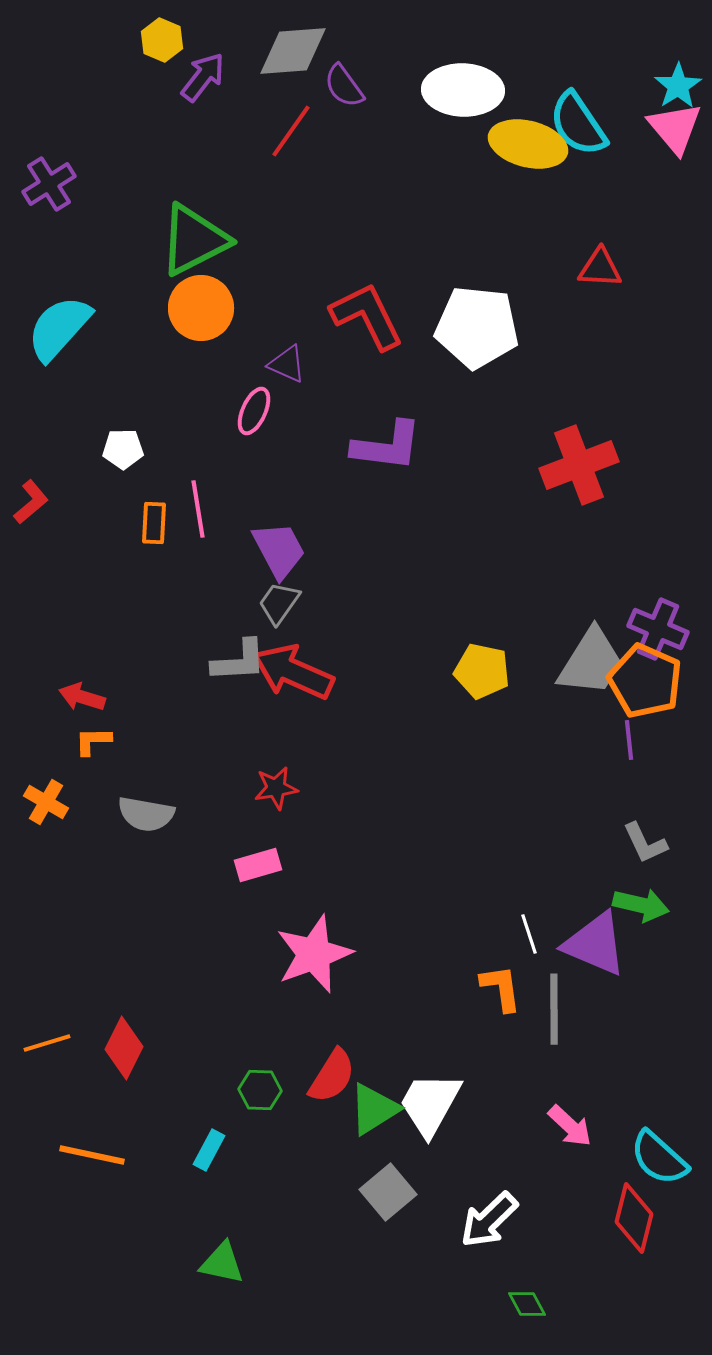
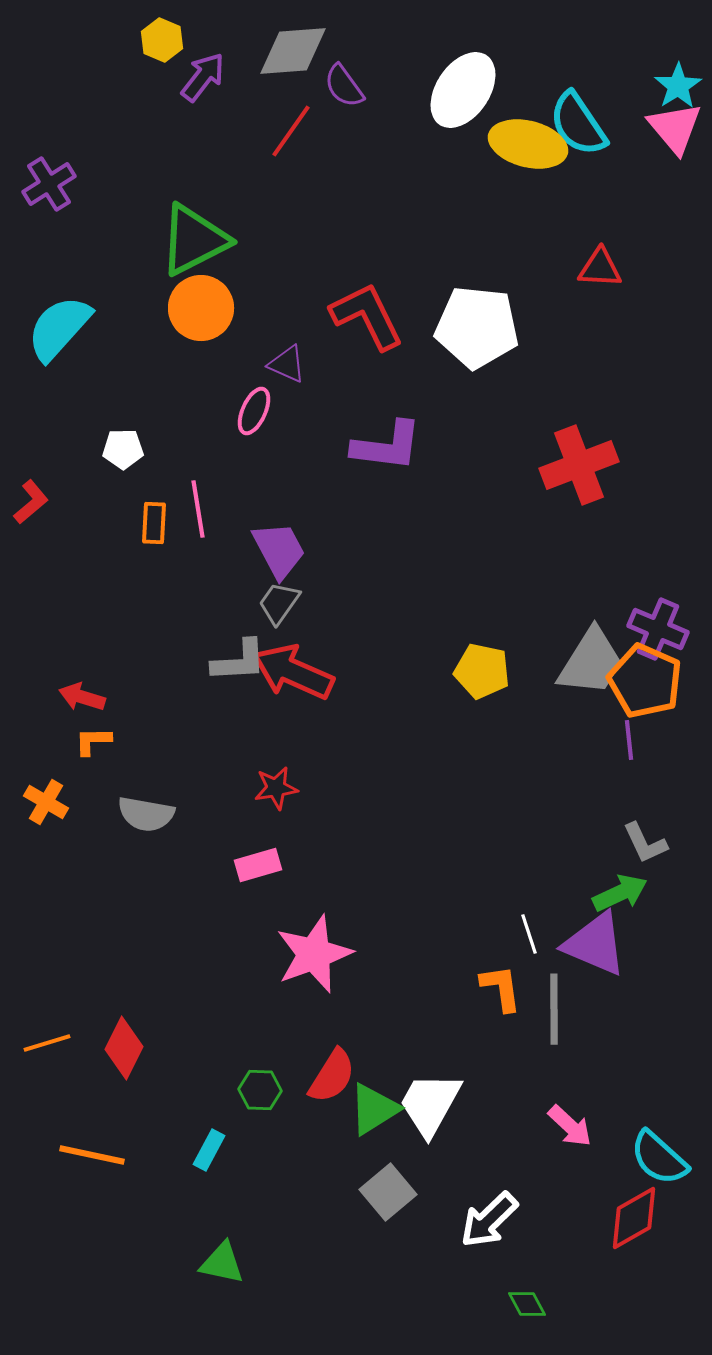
white ellipse at (463, 90): rotated 58 degrees counterclockwise
green arrow at (641, 905): moved 21 px left, 12 px up; rotated 38 degrees counterclockwise
red diamond at (634, 1218): rotated 46 degrees clockwise
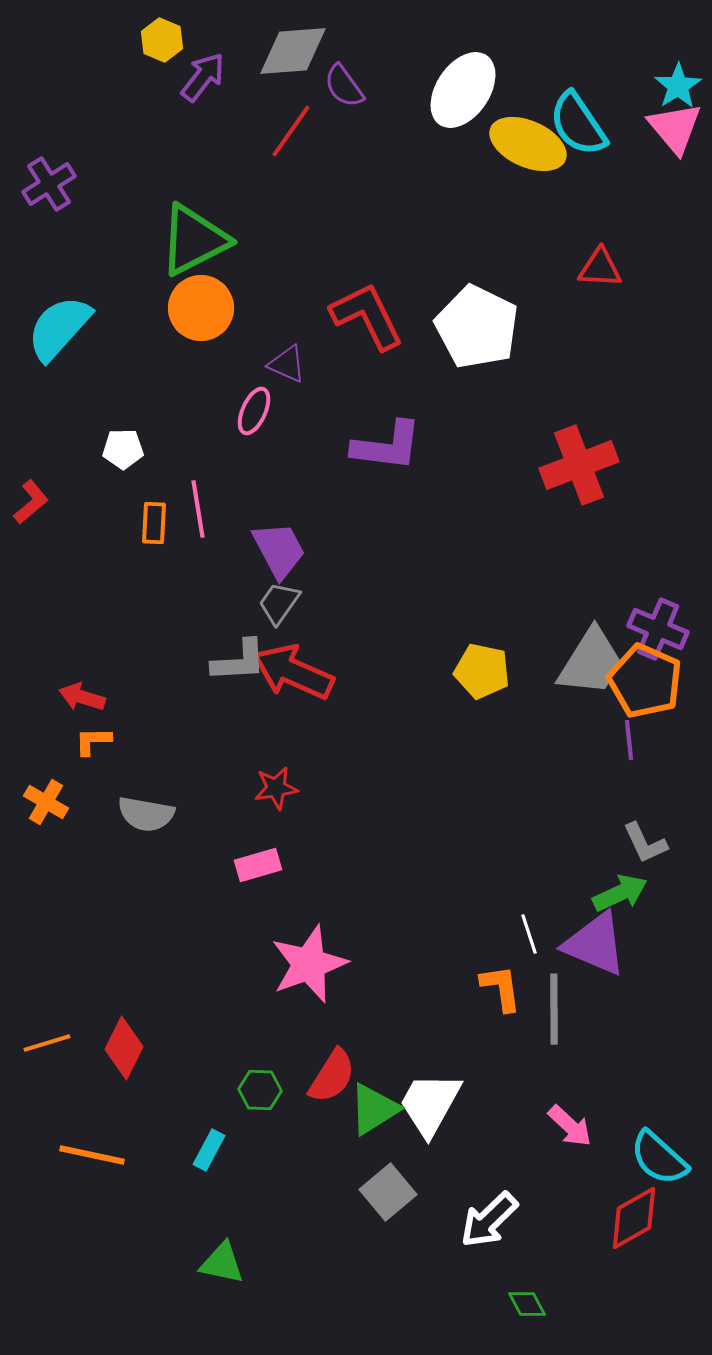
yellow ellipse at (528, 144): rotated 10 degrees clockwise
white pentagon at (477, 327): rotated 20 degrees clockwise
pink star at (314, 954): moved 5 px left, 10 px down
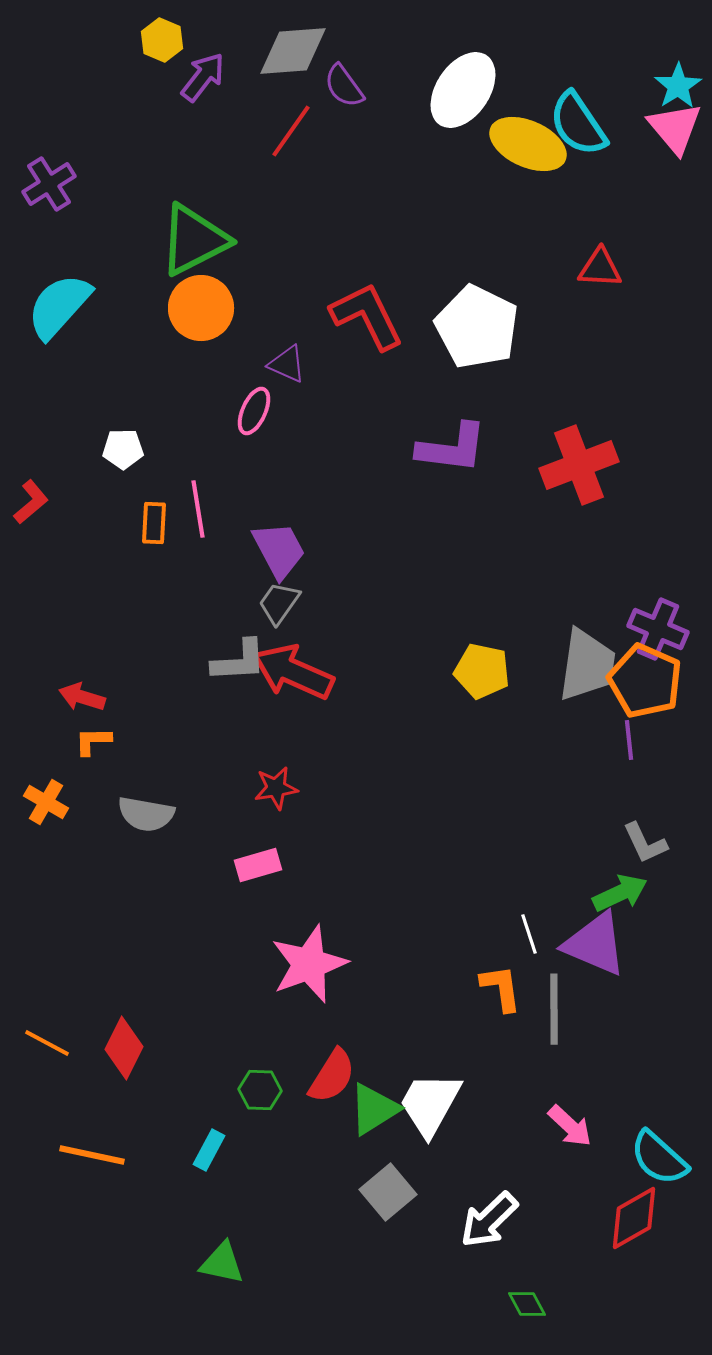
cyan semicircle at (59, 328): moved 22 px up
purple L-shape at (387, 446): moved 65 px right, 2 px down
gray trapezoid at (591, 662): moved 4 px left, 3 px down; rotated 24 degrees counterclockwise
orange line at (47, 1043): rotated 45 degrees clockwise
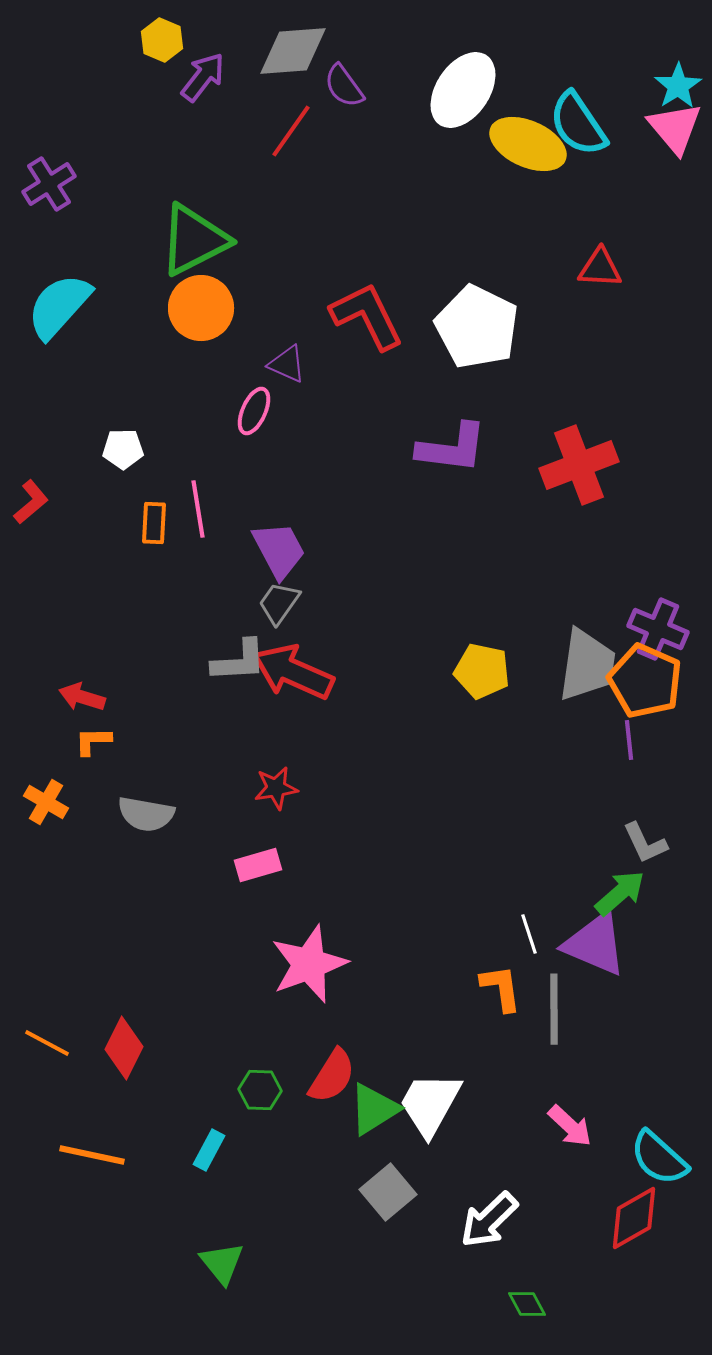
green arrow at (620, 893): rotated 16 degrees counterclockwise
green triangle at (222, 1263): rotated 39 degrees clockwise
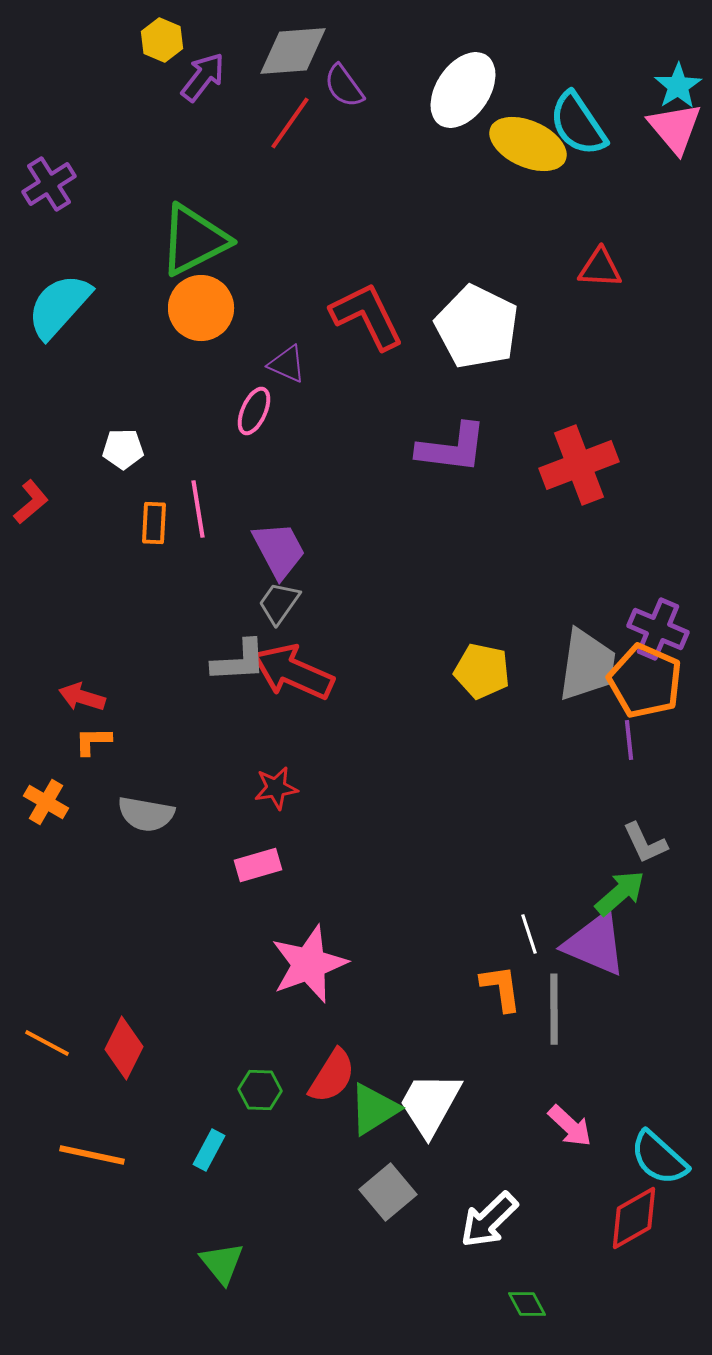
red line at (291, 131): moved 1 px left, 8 px up
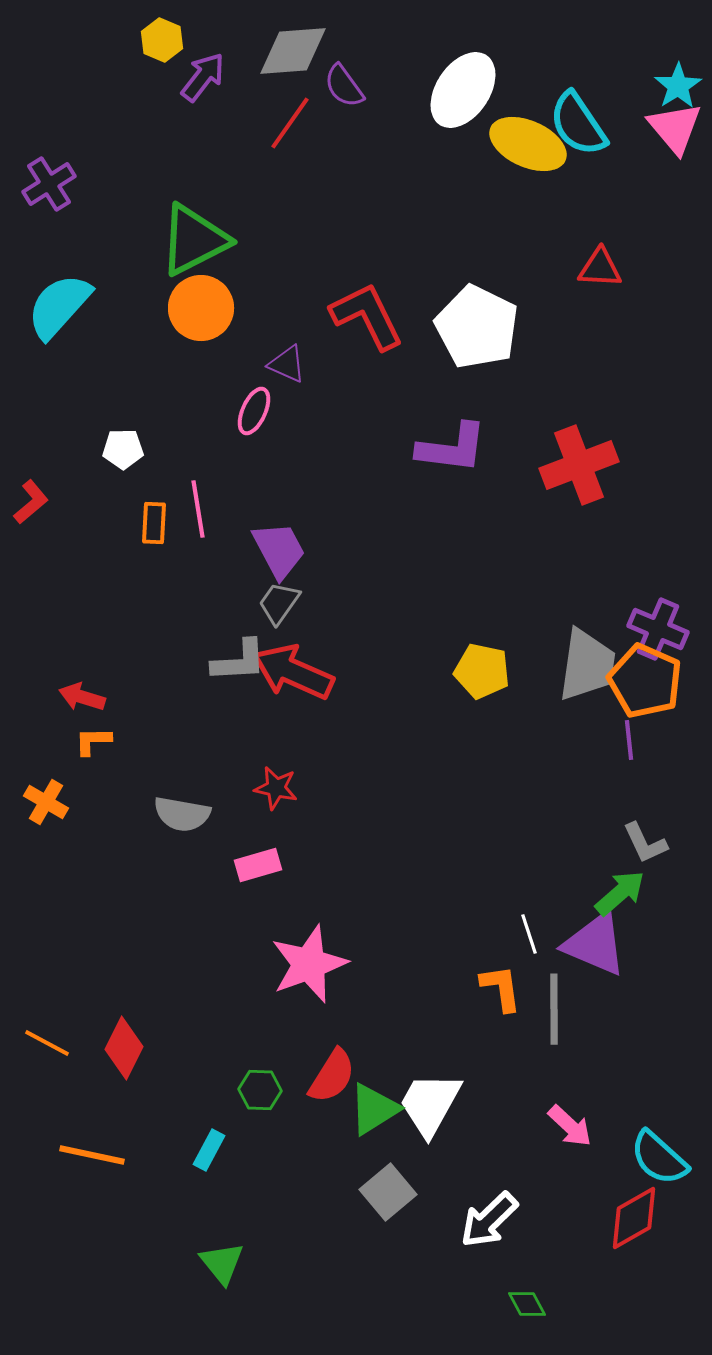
red star at (276, 788): rotated 21 degrees clockwise
gray semicircle at (146, 814): moved 36 px right
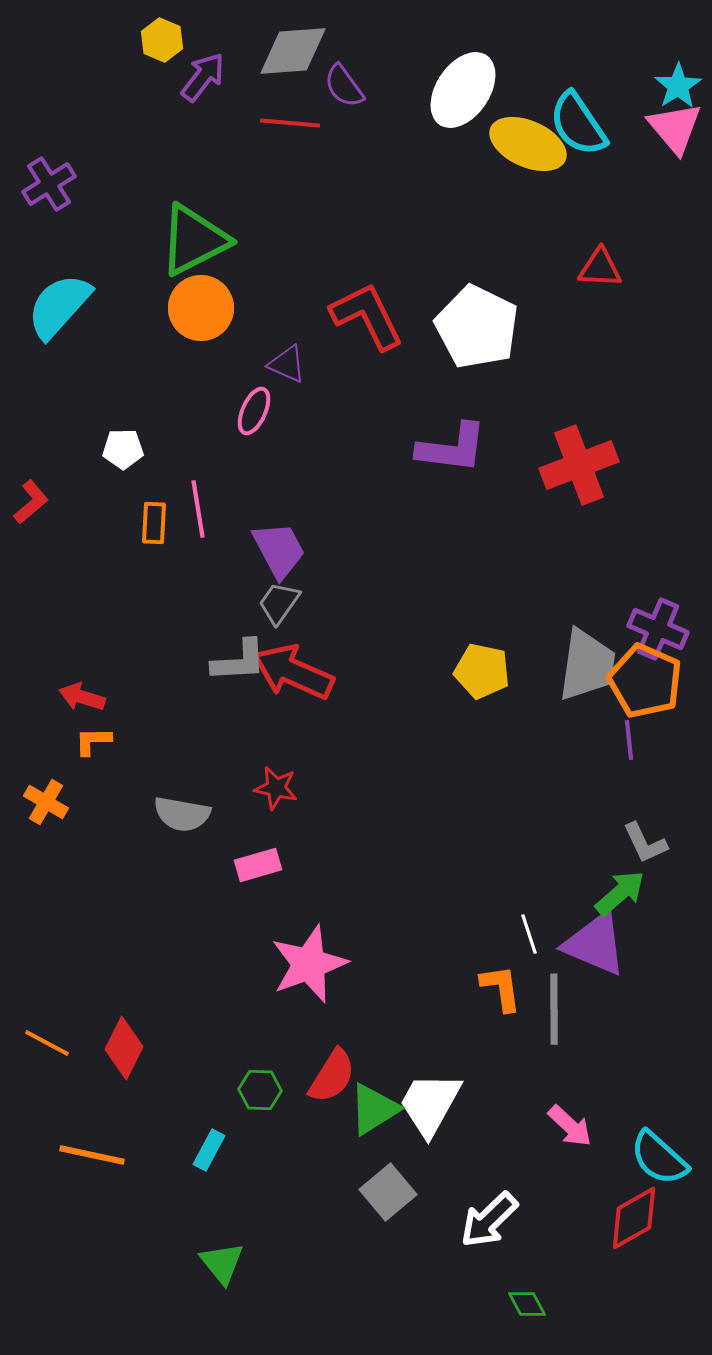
red line at (290, 123): rotated 60 degrees clockwise
